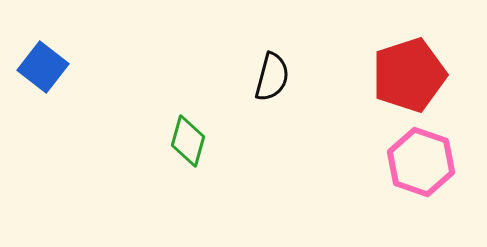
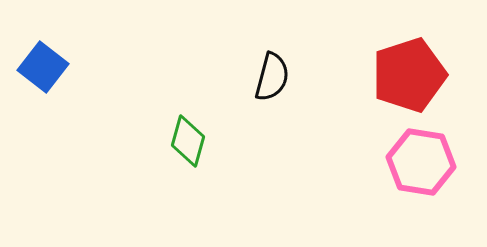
pink hexagon: rotated 10 degrees counterclockwise
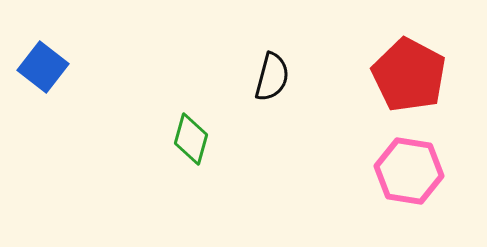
red pentagon: rotated 26 degrees counterclockwise
green diamond: moved 3 px right, 2 px up
pink hexagon: moved 12 px left, 9 px down
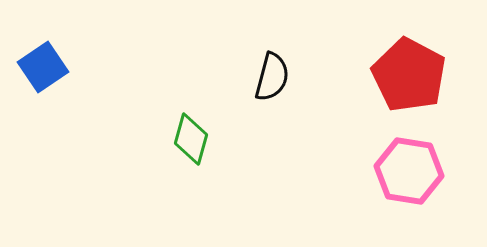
blue square: rotated 18 degrees clockwise
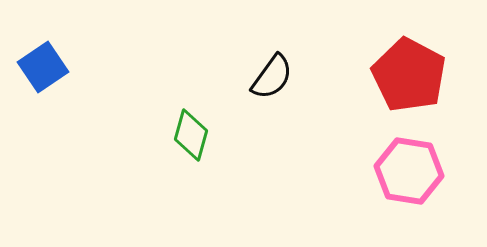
black semicircle: rotated 21 degrees clockwise
green diamond: moved 4 px up
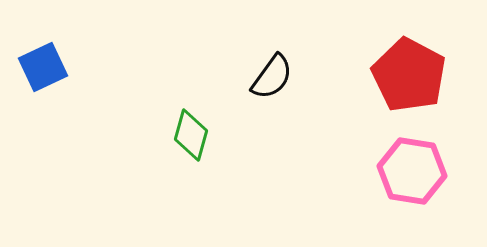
blue square: rotated 9 degrees clockwise
pink hexagon: moved 3 px right
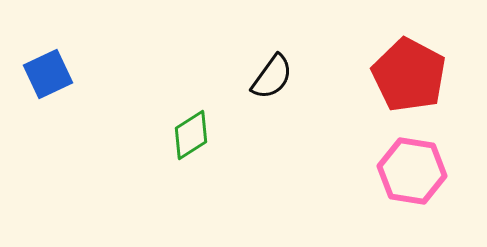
blue square: moved 5 px right, 7 px down
green diamond: rotated 42 degrees clockwise
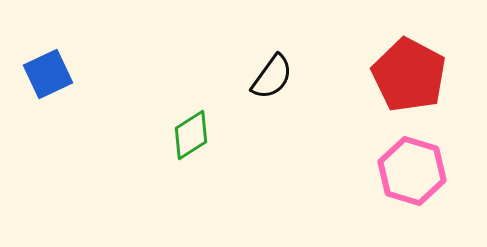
pink hexagon: rotated 8 degrees clockwise
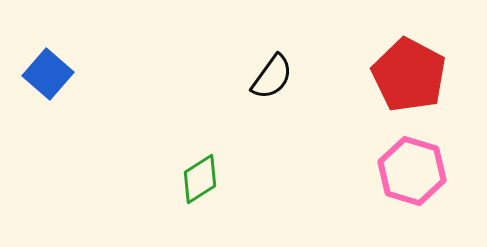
blue square: rotated 24 degrees counterclockwise
green diamond: moved 9 px right, 44 px down
